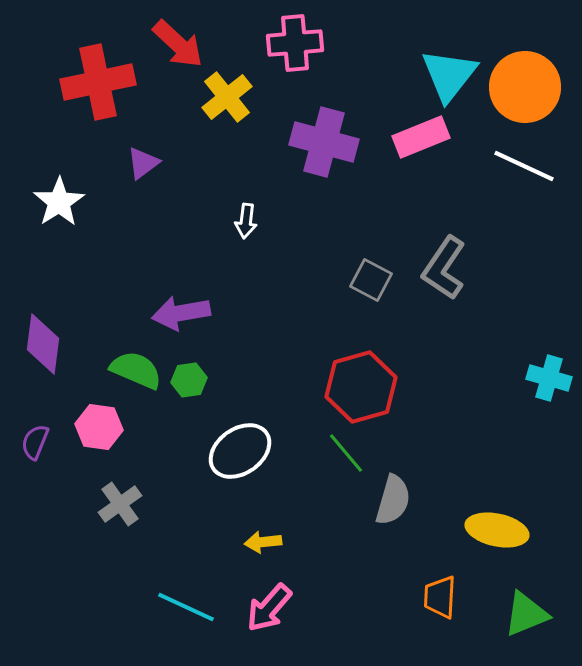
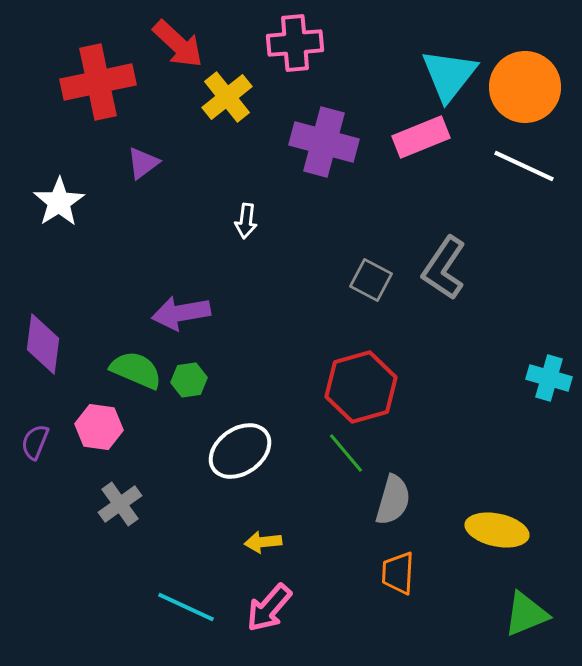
orange trapezoid: moved 42 px left, 24 px up
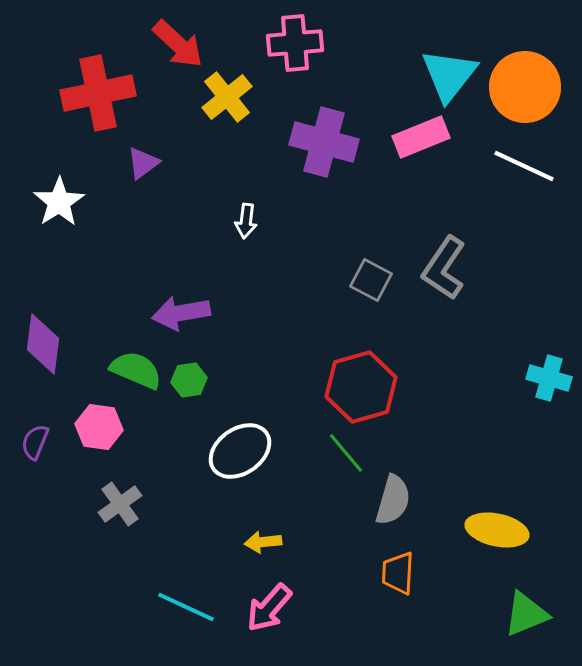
red cross: moved 11 px down
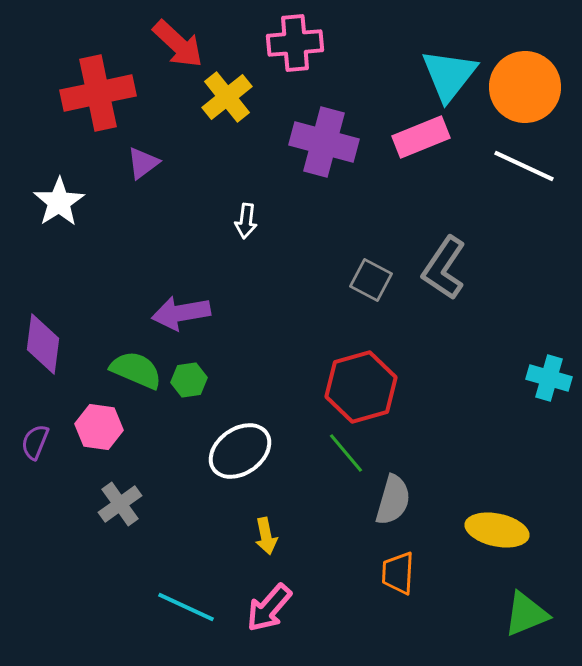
yellow arrow: moved 3 px right, 6 px up; rotated 96 degrees counterclockwise
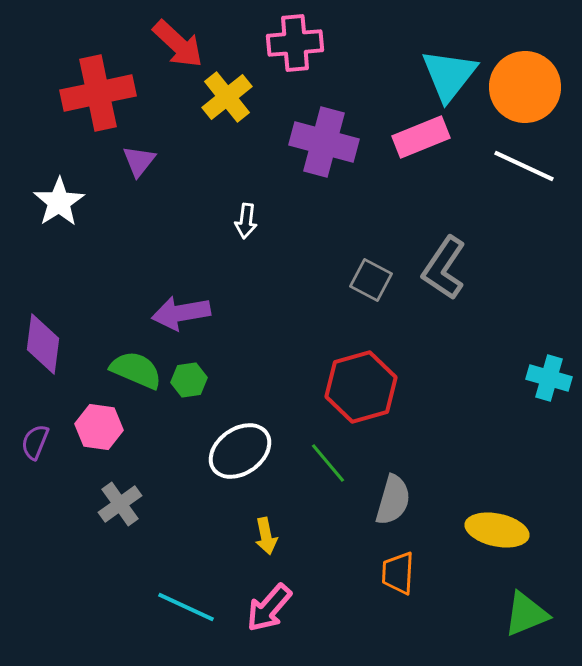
purple triangle: moved 4 px left, 2 px up; rotated 15 degrees counterclockwise
green line: moved 18 px left, 10 px down
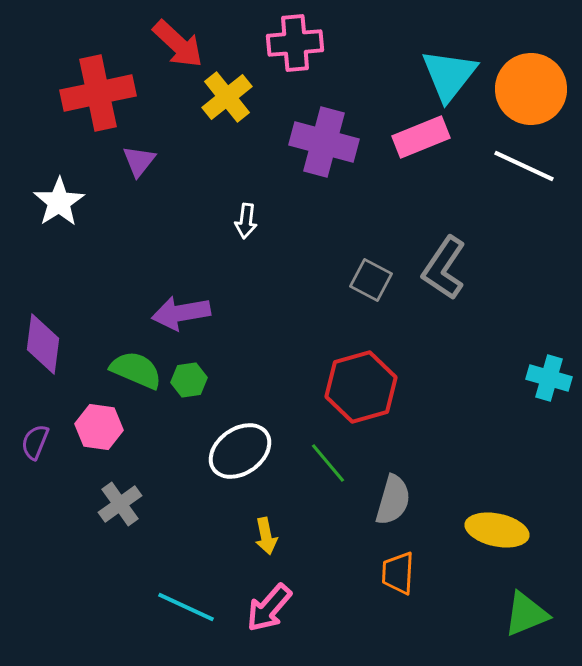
orange circle: moved 6 px right, 2 px down
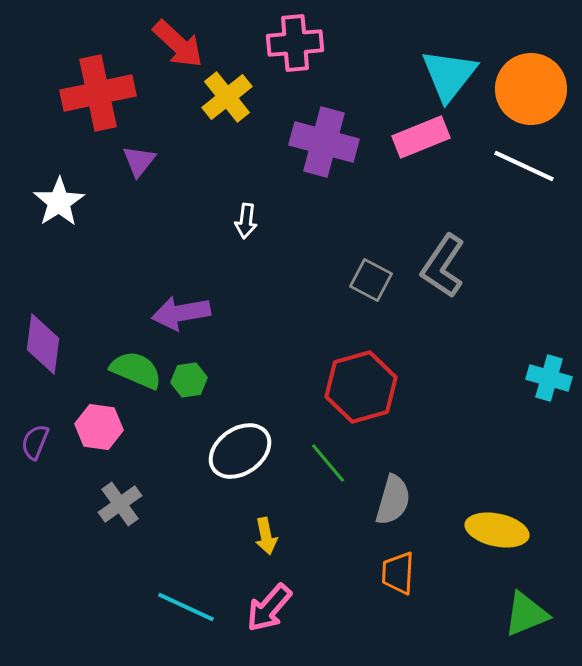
gray L-shape: moved 1 px left, 2 px up
